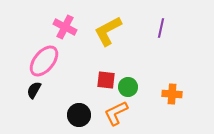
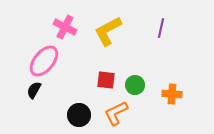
green circle: moved 7 px right, 2 px up
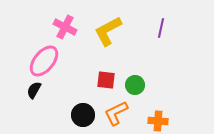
orange cross: moved 14 px left, 27 px down
black circle: moved 4 px right
